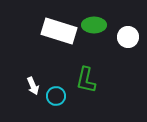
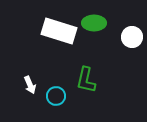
green ellipse: moved 2 px up
white circle: moved 4 px right
white arrow: moved 3 px left, 1 px up
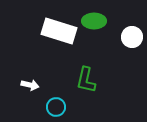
green ellipse: moved 2 px up
white arrow: rotated 54 degrees counterclockwise
cyan circle: moved 11 px down
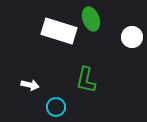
green ellipse: moved 3 px left, 2 px up; rotated 70 degrees clockwise
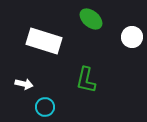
green ellipse: rotated 30 degrees counterclockwise
white rectangle: moved 15 px left, 10 px down
white arrow: moved 6 px left, 1 px up
cyan circle: moved 11 px left
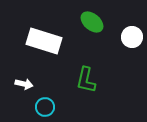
green ellipse: moved 1 px right, 3 px down
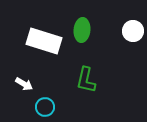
green ellipse: moved 10 px left, 8 px down; rotated 55 degrees clockwise
white circle: moved 1 px right, 6 px up
white arrow: rotated 18 degrees clockwise
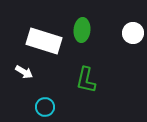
white circle: moved 2 px down
white arrow: moved 12 px up
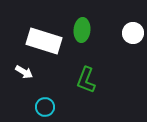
green L-shape: rotated 8 degrees clockwise
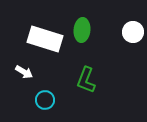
white circle: moved 1 px up
white rectangle: moved 1 px right, 2 px up
cyan circle: moved 7 px up
